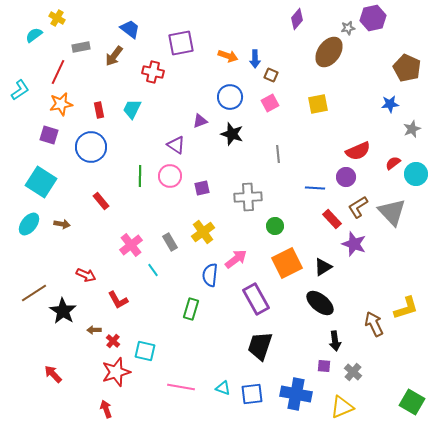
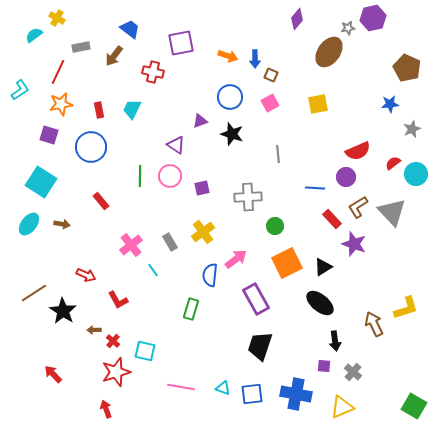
green square at (412, 402): moved 2 px right, 4 px down
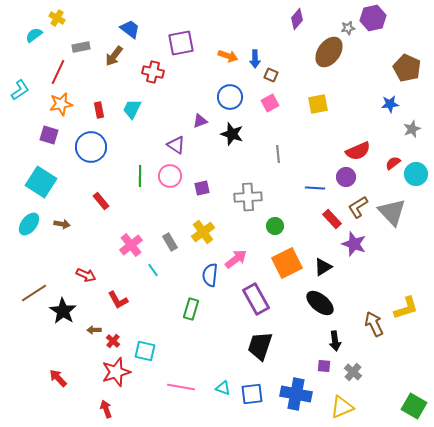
red arrow at (53, 374): moved 5 px right, 4 px down
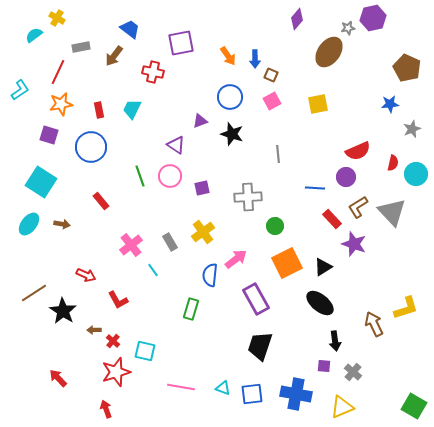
orange arrow at (228, 56): rotated 36 degrees clockwise
pink square at (270, 103): moved 2 px right, 2 px up
red semicircle at (393, 163): rotated 140 degrees clockwise
green line at (140, 176): rotated 20 degrees counterclockwise
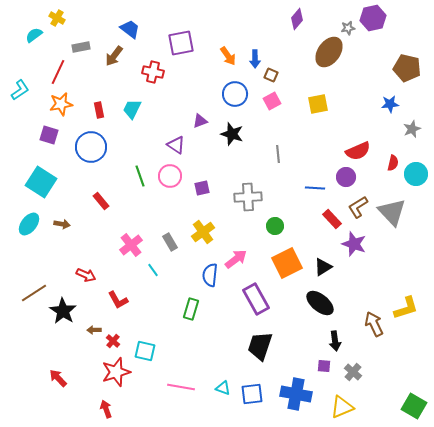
brown pentagon at (407, 68): rotated 12 degrees counterclockwise
blue circle at (230, 97): moved 5 px right, 3 px up
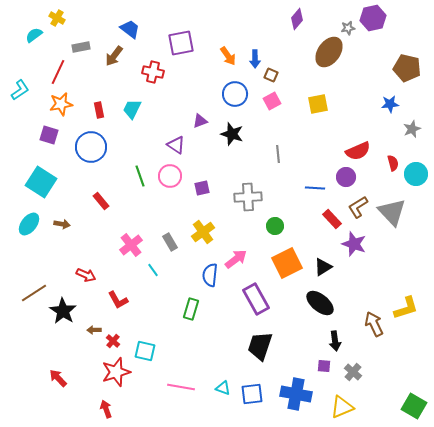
red semicircle at (393, 163): rotated 28 degrees counterclockwise
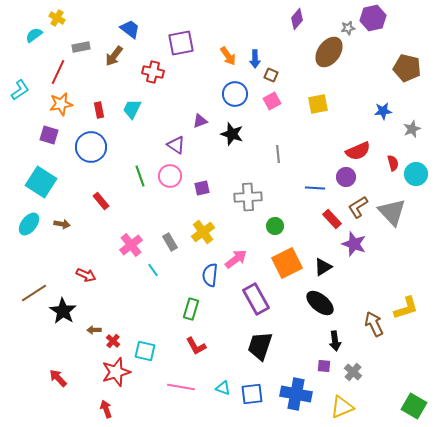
blue star at (390, 104): moved 7 px left, 7 px down
red L-shape at (118, 300): moved 78 px right, 46 px down
